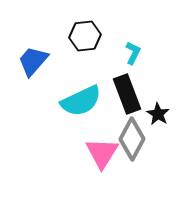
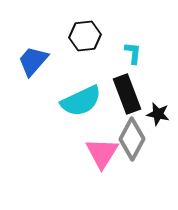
cyan L-shape: rotated 20 degrees counterclockwise
black star: rotated 20 degrees counterclockwise
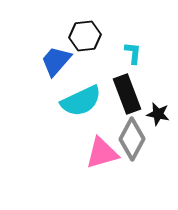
blue trapezoid: moved 23 px right
pink triangle: rotated 42 degrees clockwise
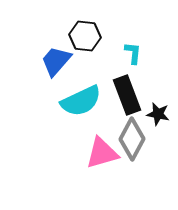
black hexagon: rotated 12 degrees clockwise
black rectangle: moved 1 px down
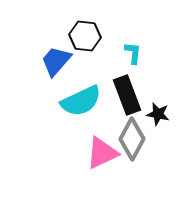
pink triangle: rotated 9 degrees counterclockwise
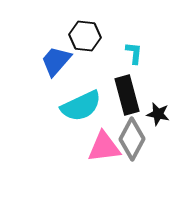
cyan L-shape: moved 1 px right
black rectangle: rotated 6 degrees clockwise
cyan semicircle: moved 5 px down
pink triangle: moved 2 px right, 6 px up; rotated 18 degrees clockwise
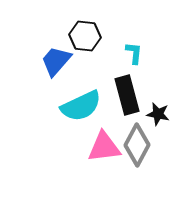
gray diamond: moved 5 px right, 6 px down
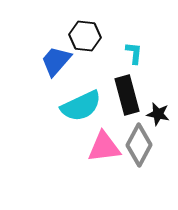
gray diamond: moved 2 px right
